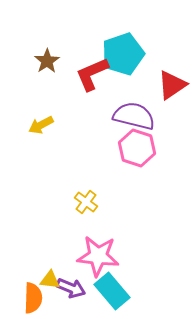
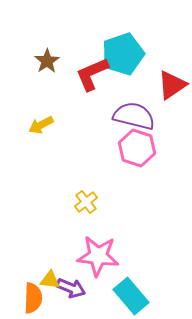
yellow cross: rotated 15 degrees clockwise
cyan rectangle: moved 19 px right, 5 px down
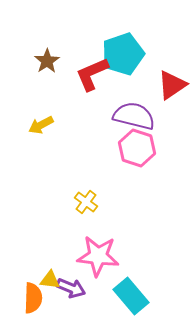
yellow cross: rotated 15 degrees counterclockwise
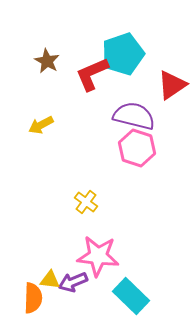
brown star: rotated 10 degrees counterclockwise
purple arrow: moved 2 px right, 6 px up; rotated 136 degrees clockwise
cyan rectangle: rotated 6 degrees counterclockwise
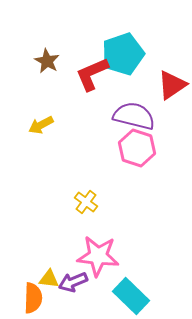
yellow triangle: moved 1 px left, 1 px up
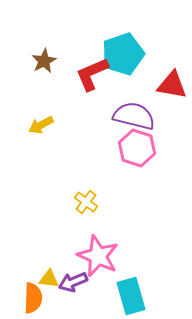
brown star: moved 3 px left; rotated 15 degrees clockwise
red triangle: rotated 44 degrees clockwise
pink star: rotated 18 degrees clockwise
cyan rectangle: rotated 30 degrees clockwise
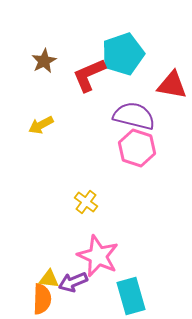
red L-shape: moved 3 px left, 1 px down
orange semicircle: moved 9 px right, 1 px down
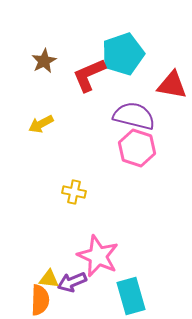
yellow arrow: moved 1 px up
yellow cross: moved 12 px left, 10 px up; rotated 25 degrees counterclockwise
purple arrow: moved 1 px left
orange semicircle: moved 2 px left, 1 px down
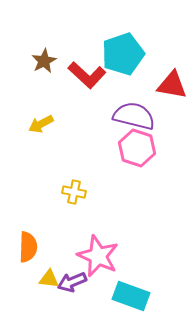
red L-shape: moved 2 px left; rotated 114 degrees counterclockwise
cyan rectangle: rotated 54 degrees counterclockwise
orange semicircle: moved 12 px left, 53 px up
